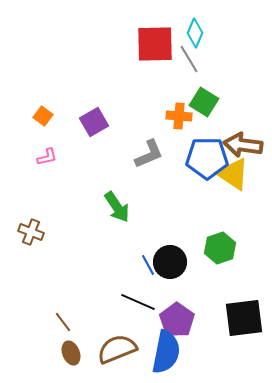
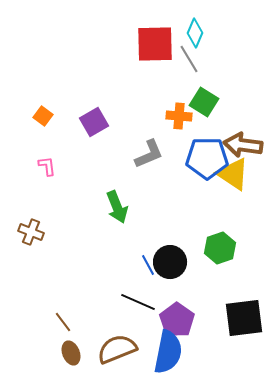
pink L-shape: moved 9 px down; rotated 85 degrees counterclockwise
green arrow: rotated 12 degrees clockwise
blue semicircle: moved 2 px right
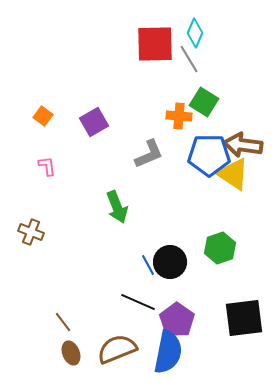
blue pentagon: moved 2 px right, 3 px up
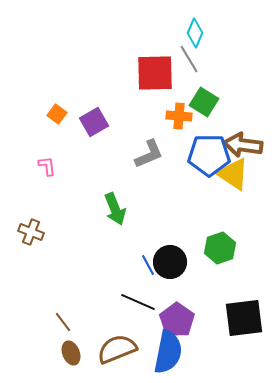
red square: moved 29 px down
orange square: moved 14 px right, 2 px up
green arrow: moved 2 px left, 2 px down
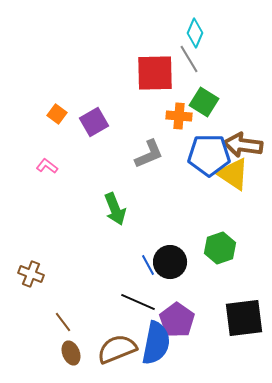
pink L-shape: rotated 45 degrees counterclockwise
brown cross: moved 42 px down
blue semicircle: moved 12 px left, 9 px up
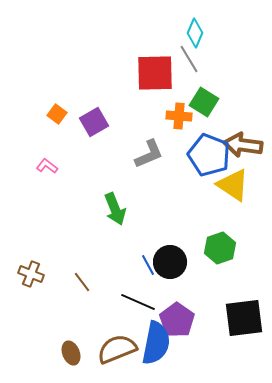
blue pentagon: rotated 21 degrees clockwise
yellow triangle: moved 11 px down
brown line: moved 19 px right, 40 px up
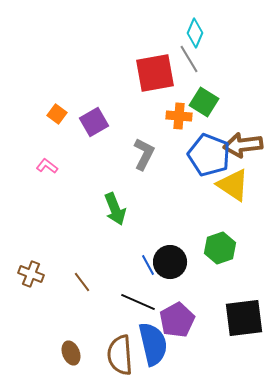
red square: rotated 9 degrees counterclockwise
brown arrow: rotated 15 degrees counterclockwise
gray L-shape: moved 5 px left; rotated 40 degrees counterclockwise
purple pentagon: rotated 8 degrees clockwise
blue semicircle: moved 3 px left, 1 px down; rotated 24 degrees counterclockwise
brown semicircle: moved 3 px right, 6 px down; rotated 72 degrees counterclockwise
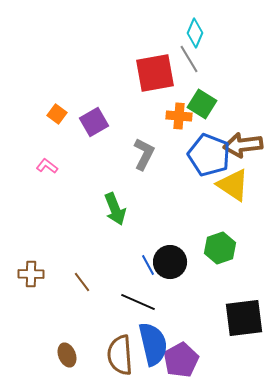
green square: moved 2 px left, 2 px down
brown cross: rotated 20 degrees counterclockwise
purple pentagon: moved 4 px right, 40 px down
brown ellipse: moved 4 px left, 2 px down
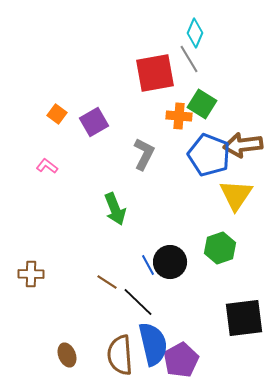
yellow triangle: moved 3 px right, 10 px down; rotated 30 degrees clockwise
brown line: moved 25 px right; rotated 20 degrees counterclockwise
black line: rotated 20 degrees clockwise
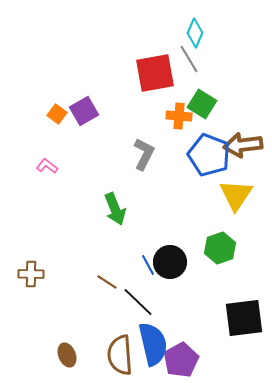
purple square: moved 10 px left, 11 px up
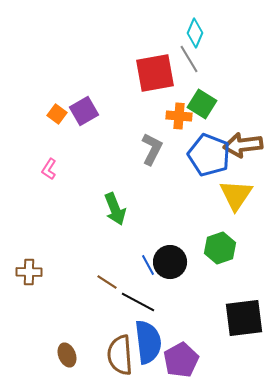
gray L-shape: moved 8 px right, 5 px up
pink L-shape: moved 2 px right, 3 px down; rotated 95 degrees counterclockwise
brown cross: moved 2 px left, 2 px up
black line: rotated 16 degrees counterclockwise
blue semicircle: moved 5 px left, 2 px up; rotated 6 degrees clockwise
